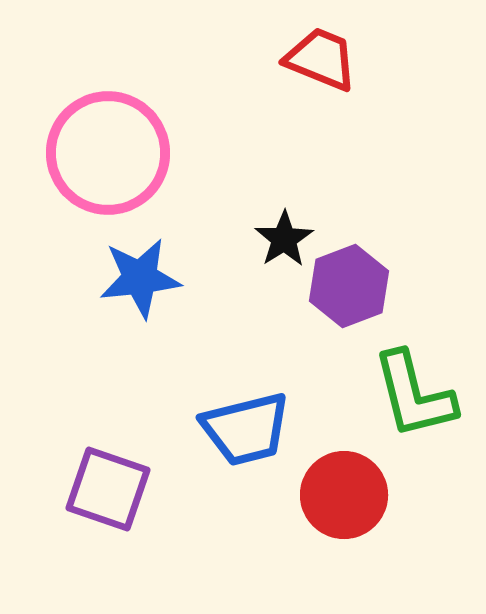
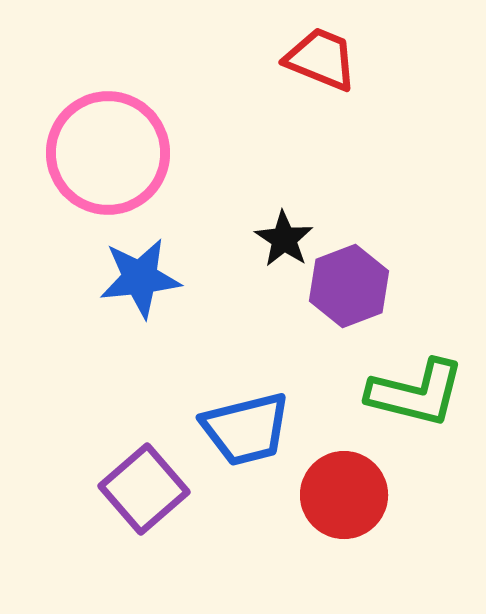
black star: rotated 6 degrees counterclockwise
green L-shape: moved 2 px right, 2 px up; rotated 62 degrees counterclockwise
purple square: moved 36 px right; rotated 30 degrees clockwise
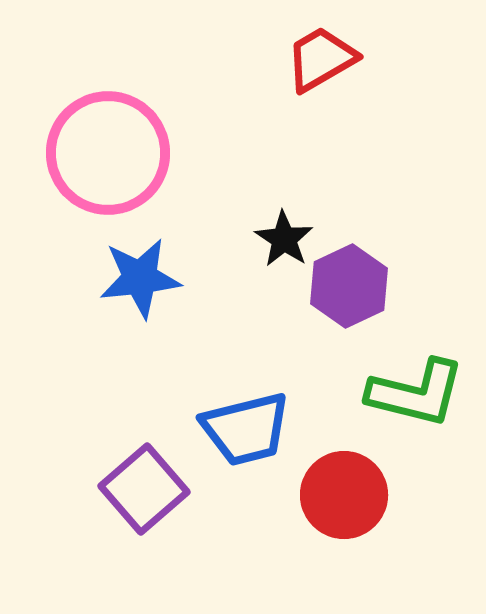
red trapezoid: rotated 52 degrees counterclockwise
purple hexagon: rotated 4 degrees counterclockwise
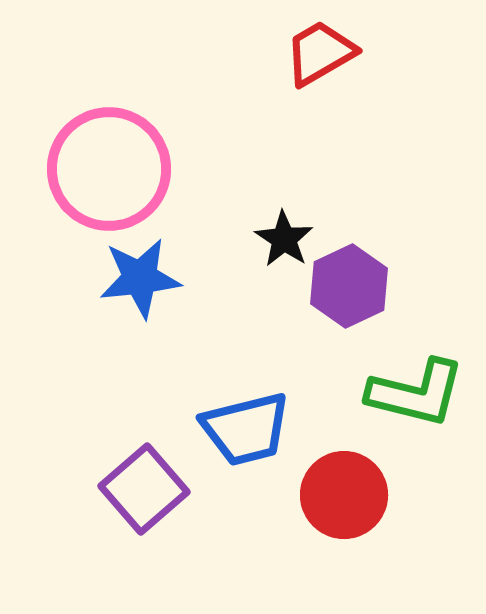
red trapezoid: moved 1 px left, 6 px up
pink circle: moved 1 px right, 16 px down
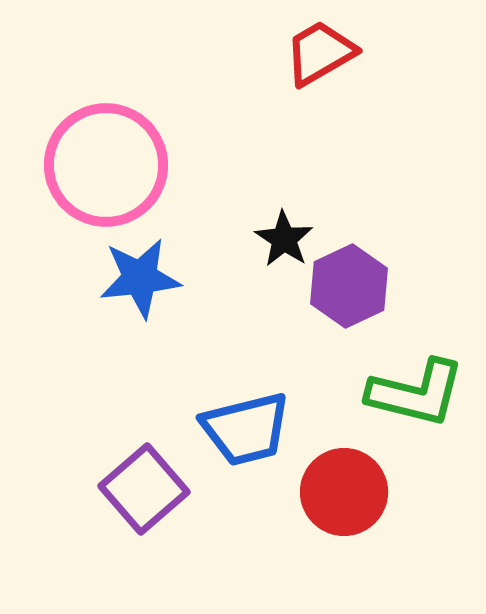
pink circle: moved 3 px left, 4 px up
red circle: moved 3 px up
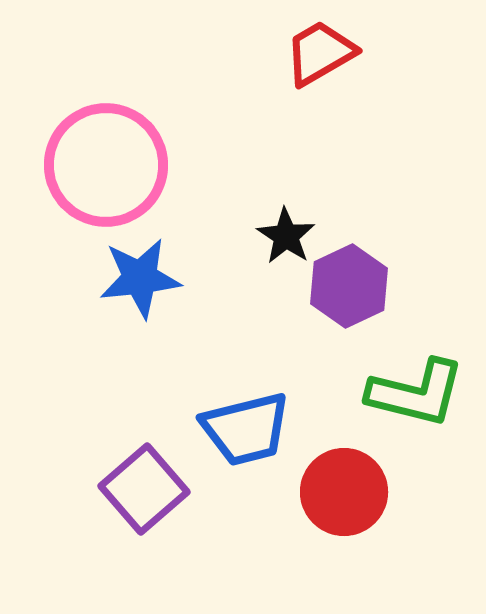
black star: moved 2 px right, 3 px up
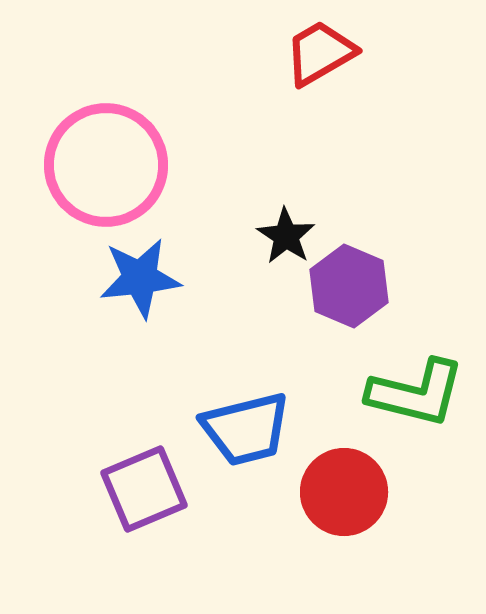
purple hexagon: rotated 12 degrees counterclockwise
purple square: rotated 18 degrees clockwise
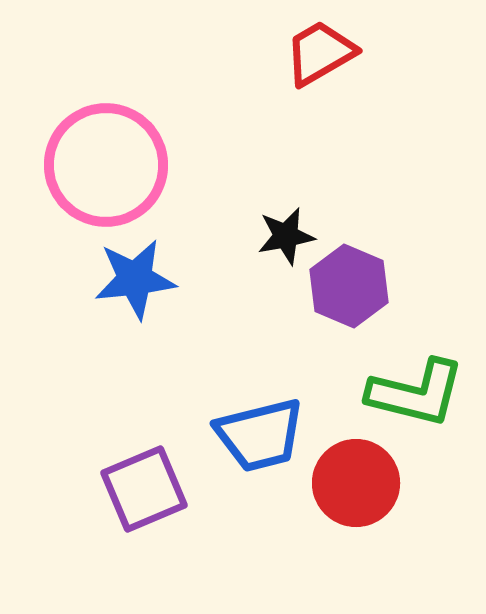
black star: rotated 28 degrees clockwise
blue star: moved 5 px left, 1 px down
blue trapezoid: moved 14 px right, 6 px down
red circle: moved 12 px right, 9 px up
